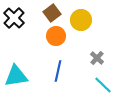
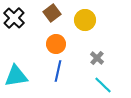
yellow circle: moved 4 px right
orange circle: moved 8 px down
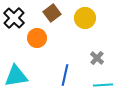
yellow circle: moved 2 px up
orange circle: moved 19 px left, 6 px up
blue line: moved 7 px right, 4 px down
cyan line: rotated 48 degrees counterclockwise
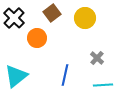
cyan triangle: rotated 30 degrees counterclockwise
